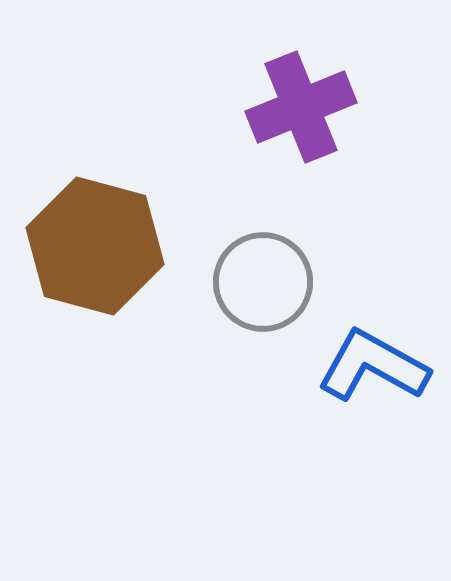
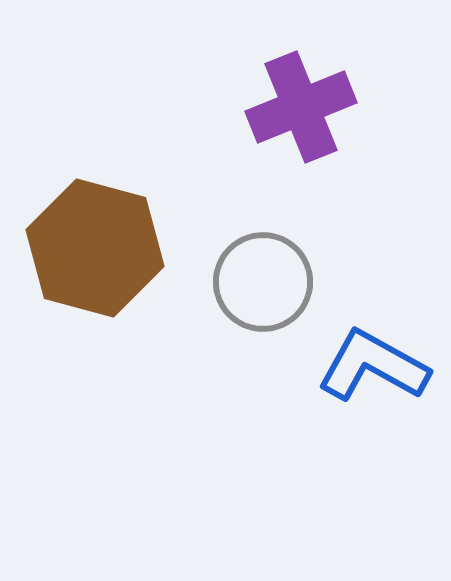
brown hexagon: moved 2 px down
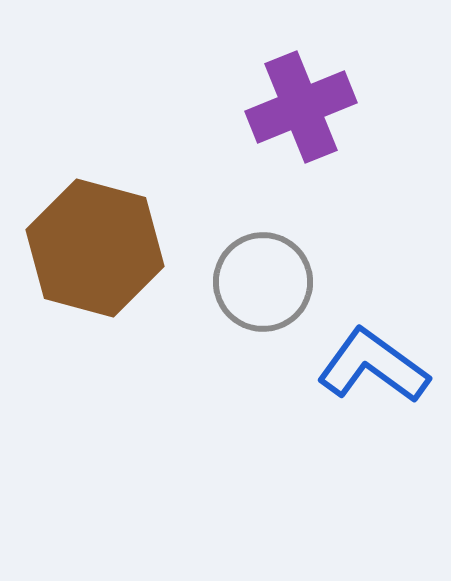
blue L-shape: rotated 7 degrees clockwise
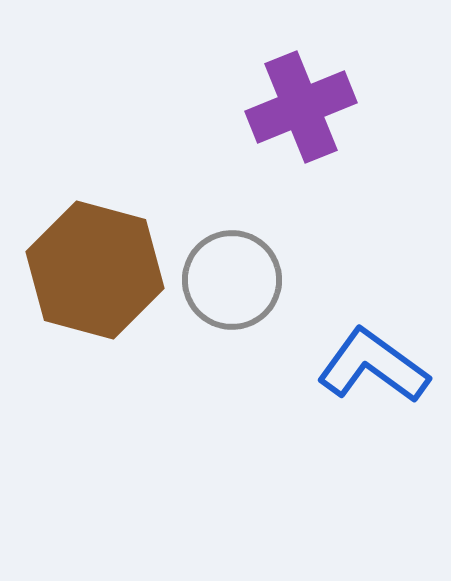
brown hexagon: moved 22 px down
gray circle: moved 31 px left, 2 px up
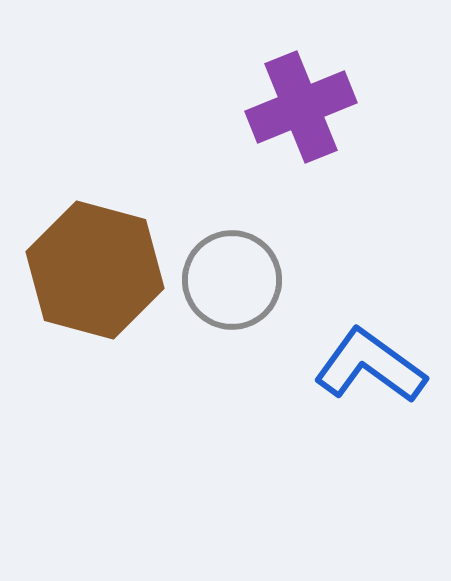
blue L-shape: moved 3 px left
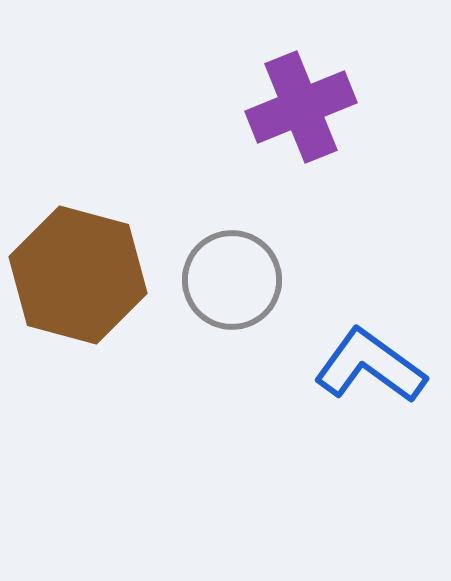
brown hexagon: moved 17 px left, 5 px down
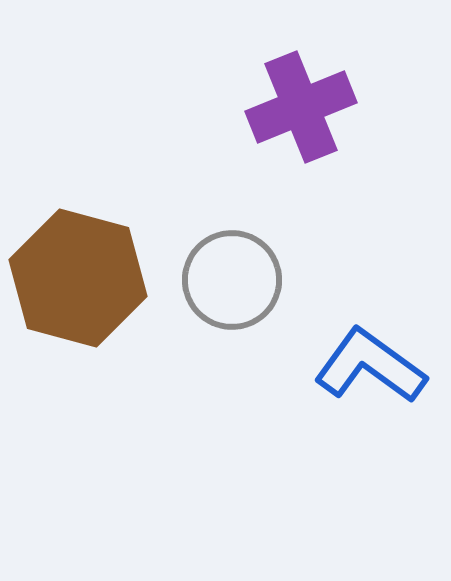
brown hexagon: moved 3 px down
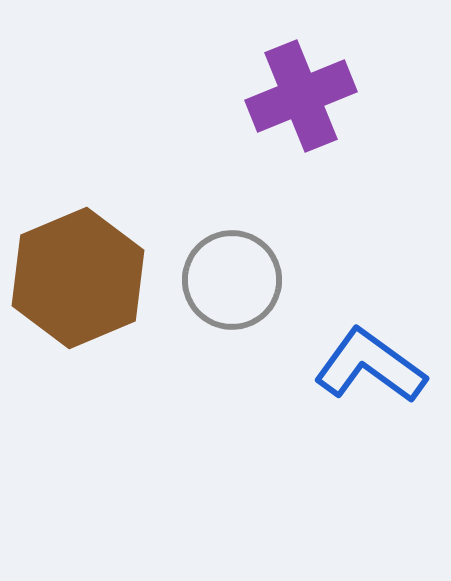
purple cross: moved 11 px up
brown hexagon: rotated 22 degrees clockwise
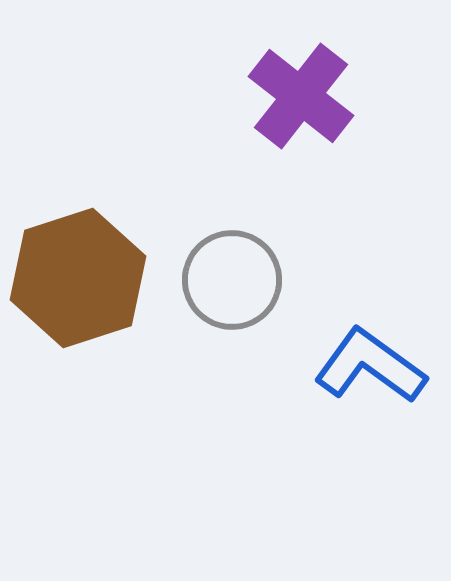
purple cross: rotated 30 degrees counterclockwise
brown hexagon: rotated 5 degrees clockwise
